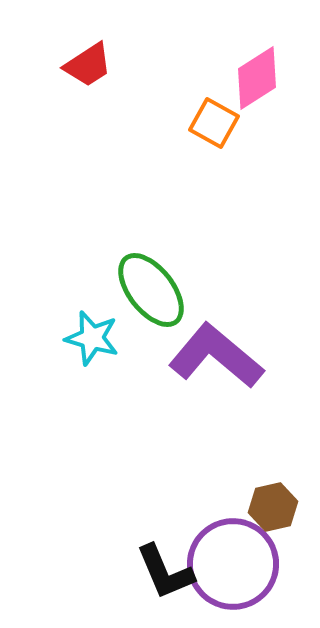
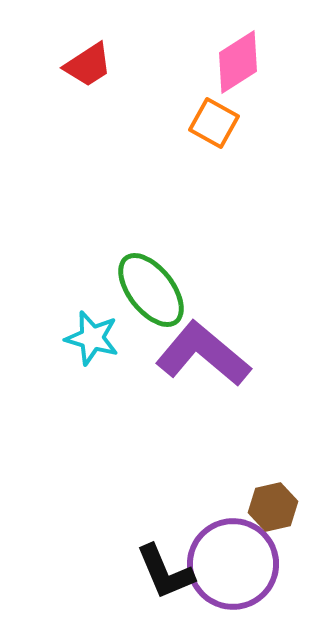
pink diamond: moved 19 px left, 16 px up
purple L-shape: moved 13 px left, 2 px up
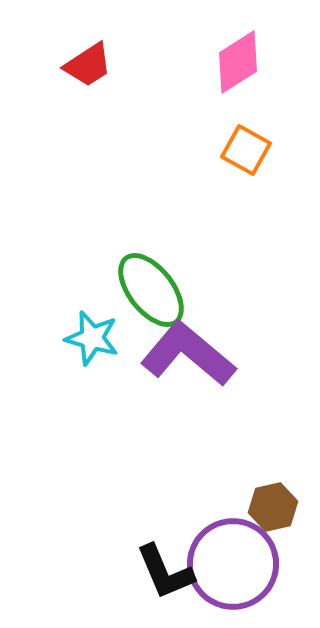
orange square: moved 32 px right, 27 px down
purple L-shape: moved 15 px left
